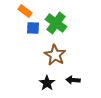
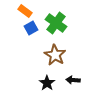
blue square: moved 2 px left; rotated 32 degrees counterclockwise
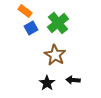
green cross: moved 2 px right; rotated 15 degrees clockwise
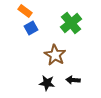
green cross: moved 13 px right
black star: rotated 28 degrees counterclockwise
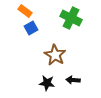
green cross: moved 5 px up; rotated 25 degrees counterclockwise
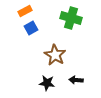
orange rectangle: rotated 64 degrees counterclockwise
green cross: rotated 10 degrees counterclockwise
black arrow: moved 3 px right
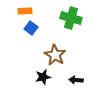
orange rectangle: rotated 24 degrees clockwise
blue square: rotated 24 degrees counterclockwise
black star: moved 4 px left, 6 px up; rotated 21 degrees counterclockwise
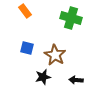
orange rectangle: rotated 56 degrees clockwise
blue square: moved 4 px left, 20 px down; rotated 24 degrees counterclockwise
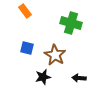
green cross: moved 5 px down
black arrow: moved 3 px right, 2 px up
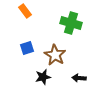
blue square: rotated 32 degrees counterclockwise
